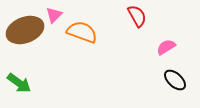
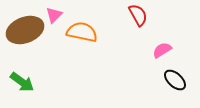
red semicircle: moved 1 px right, 1 px up
orange semicircle: rotated 8 degrees counterclockwise
pink semicircle: moved 4 px left, 3 px down
green arrow: moved 3 px right, 1 px up
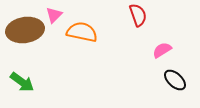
red semicircle: rotated 10 degrees clockwise
brown ellipse: rotated 12 degrees clockwise
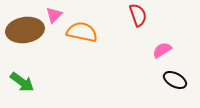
black ellipse: rotated 15 degrees counterclockwise
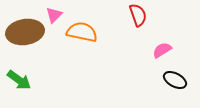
brown ellipse: moved 2 px down
green arrow: moved 3 px left, 2 px up
